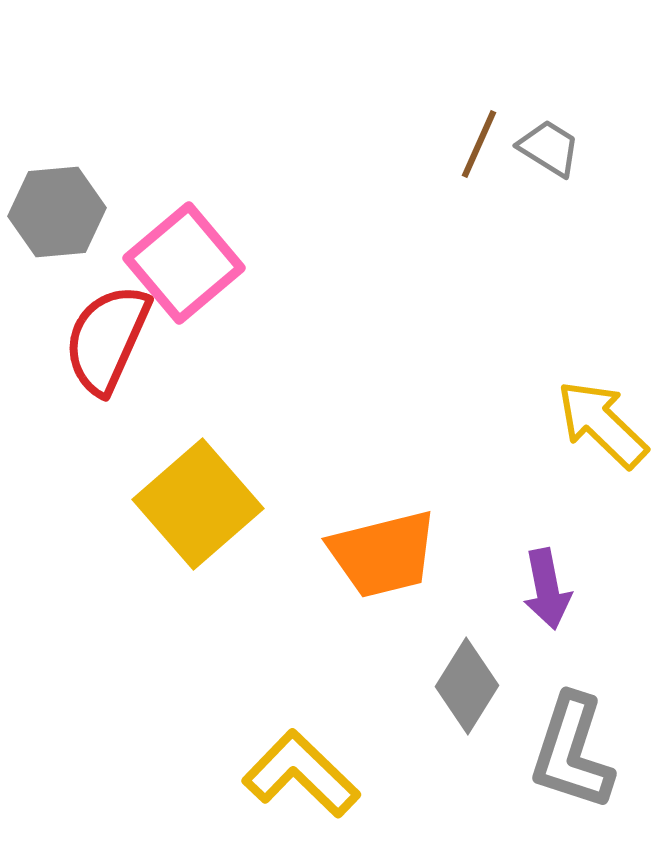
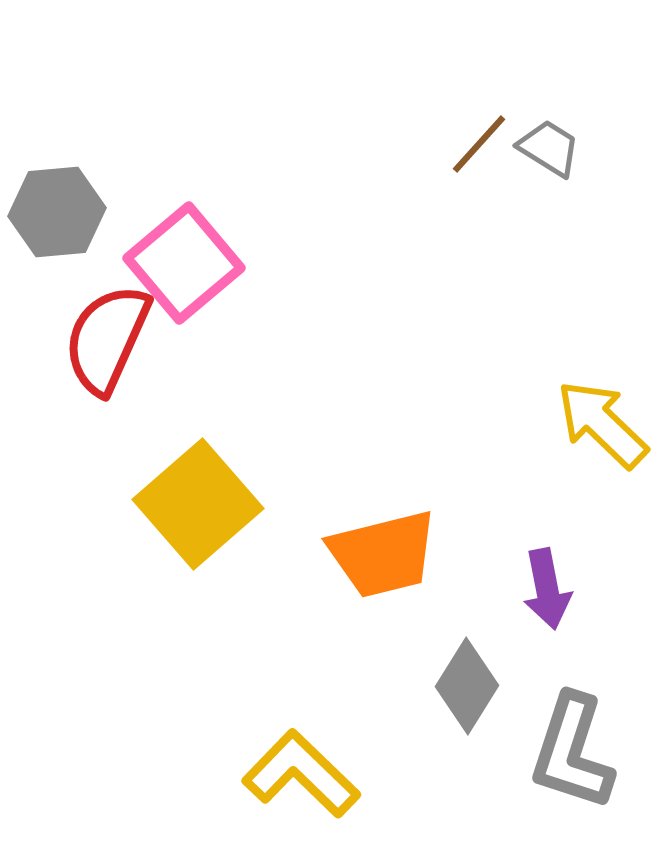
brown line: rotated 18 degrees clockwise
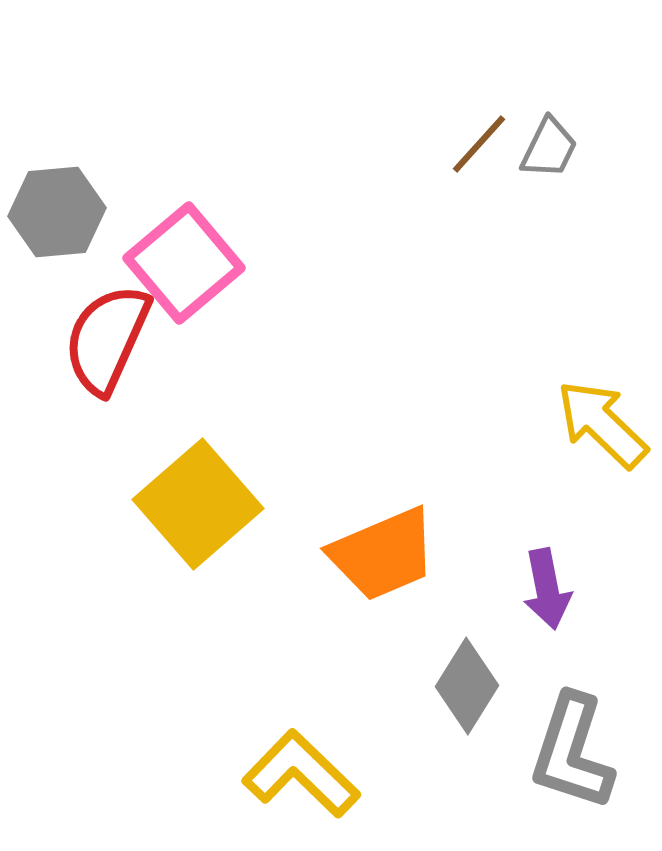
gray trapezoid: rotated 84 degrees clockwise
orange trapezoid: rotated 9 degrees counterclockwise
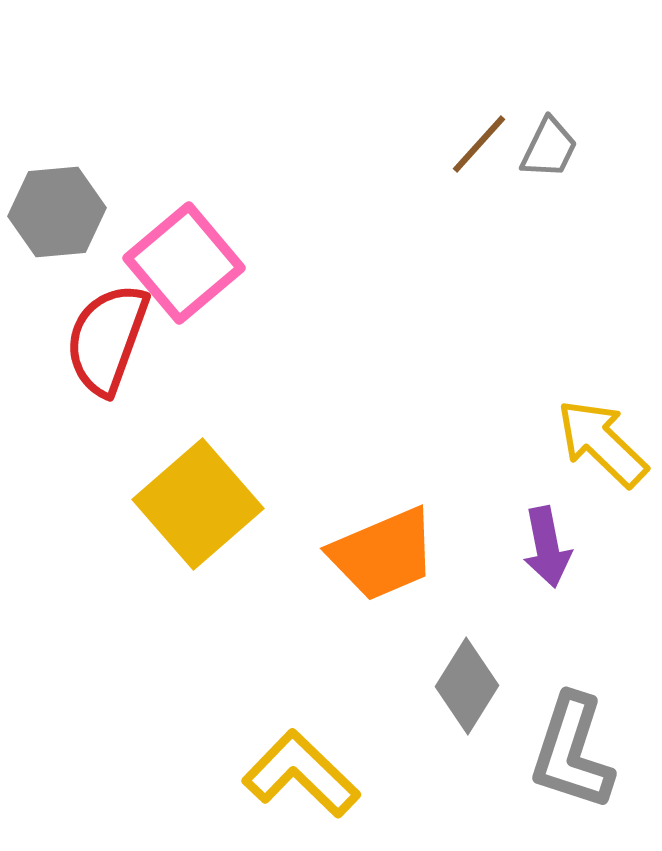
red semicircle: rotated 4 degrees counterclockwise
yellow arrow: moved 19 px down
purple arrow: moved 42 px up
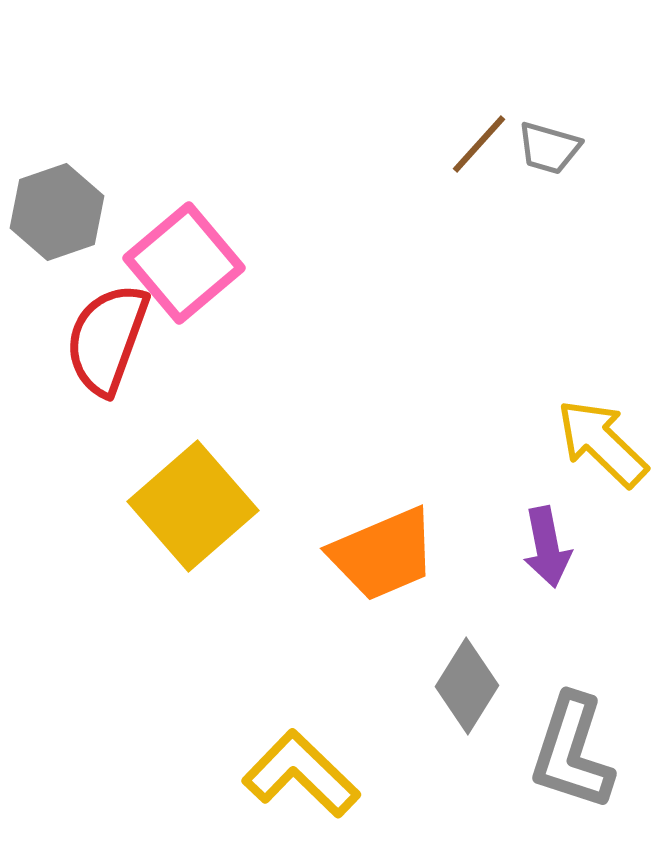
gray trapezoid: rotated 80 degrees clockwise
gray hexagon: rotated 14 degrees counterclockwise
yellow square: moved 5 px left, 2 px down
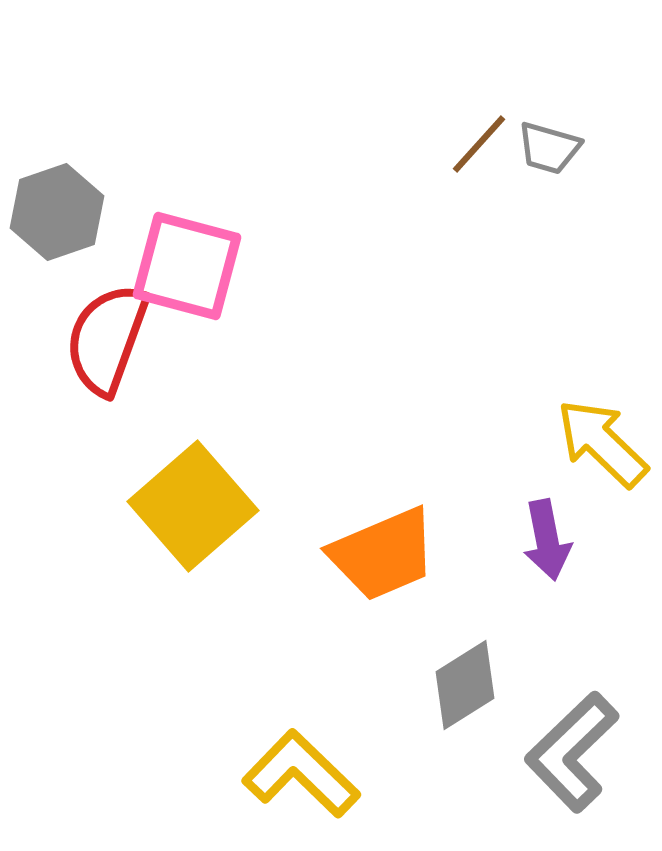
pink square: moved 3 px right, 3 px down; rotated 35 degrees counterclockwise
purple arrow: moved 7 px up
gray diamond: moved 2 px left, 1 px up; rotated 26 degrees clockwise
gray L-shape: rotated 28 degrees clockwise
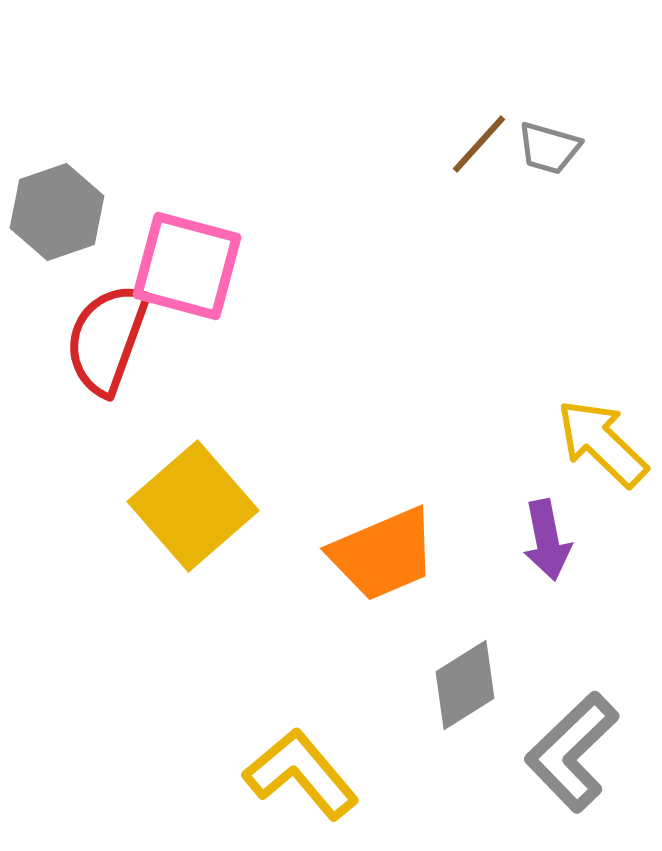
yellow L-shape: rotated 6 degrees clockwise
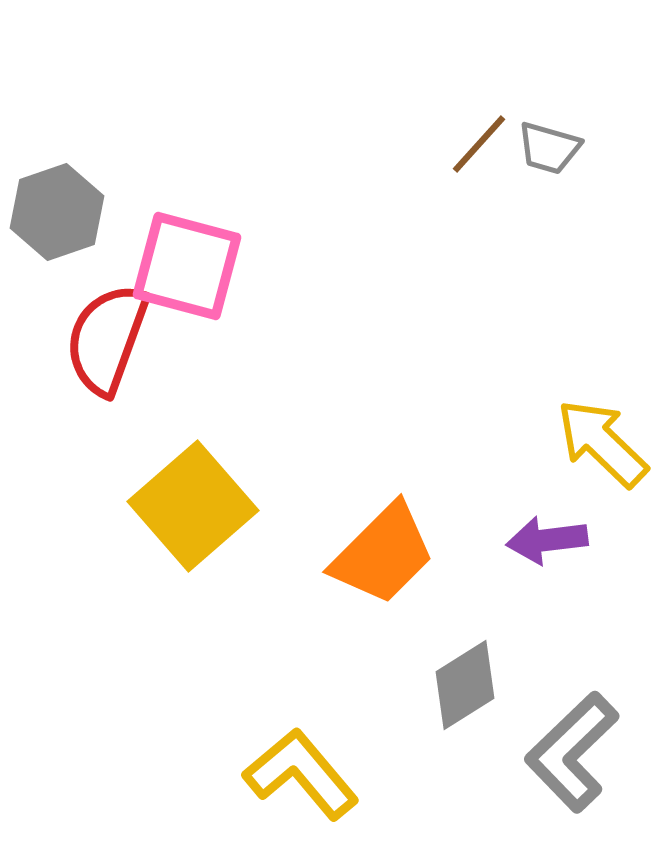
purple arrow: rotated 94 degrees clockwise
orange trapezoid: rotated 22 degrees counterclockwise
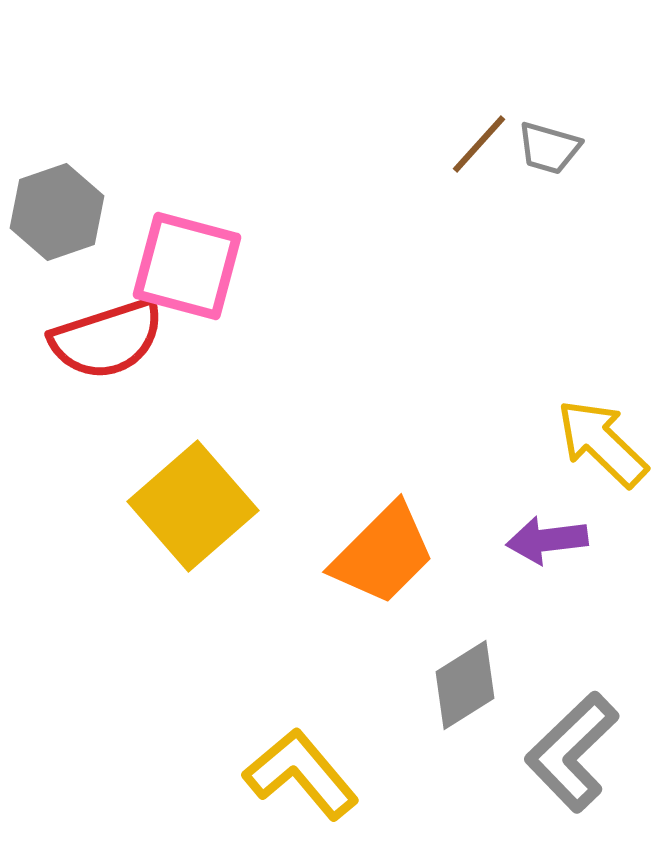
red semicircle: rotated 128 degrees counterclockwise
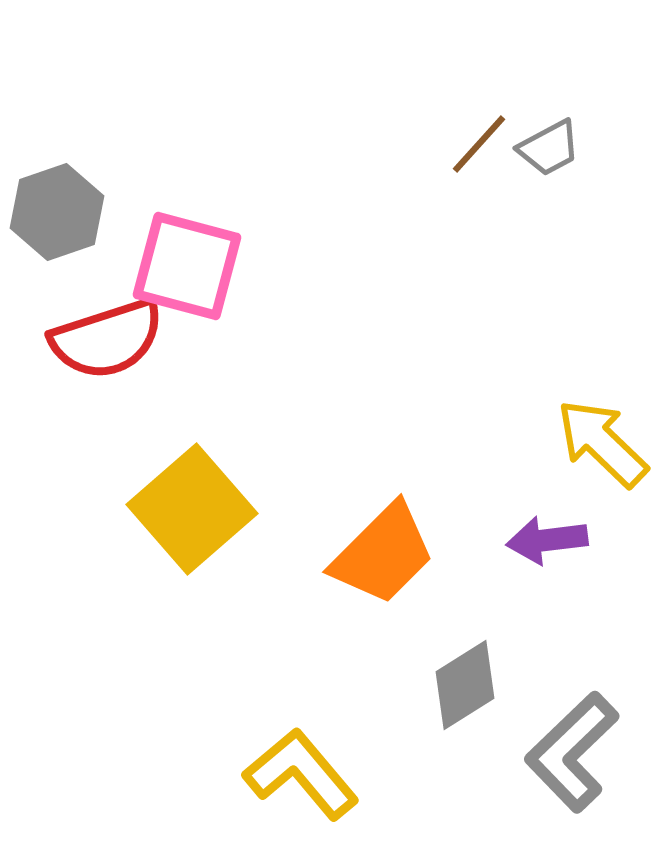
gray trapezoid: rotated 44 degrees counterclockwise
yellow square: moved 1 px left, 3 px down
